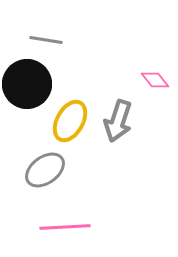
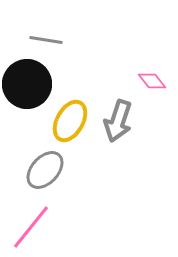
pink diamond: moved 3 px left, 1 px down
gray ellipse: rotated 12 degrees counterclockwise
pink line: moved 34 px left; rotated 48 degrees counterclockwise
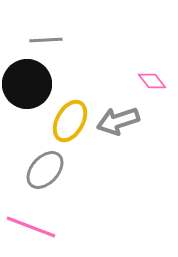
gray line: rotated 12 degrees counterclockwise
gray arrow: rotated 54 degrees clockwise
pink line: rotated 72 degrees clockwise
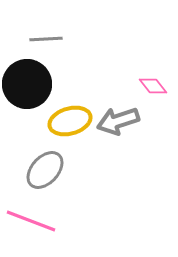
gray line: moved 1 px up
pink diamond: moved 1 px right, 5 px down
yellow ellipse: rotated 45 degrees clockwise
pink line: moved 6 px up
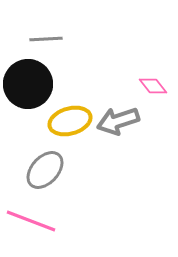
black circle: moved 1 px right
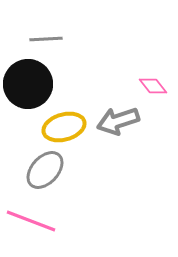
yellow ellipse: moved 6 px left, 6 px down
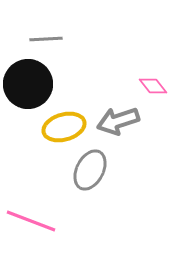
gray ellipse: moved 45 px right; rotated 15 degrees counterclockwise
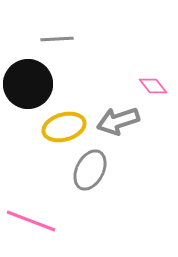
gray line: moved 11 px right
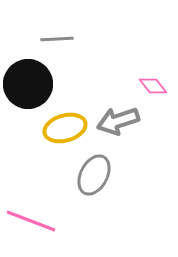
yellow ellipse: moved 1 px right, 1 px down
gray ellipse: moved 4 px right, 5 px down
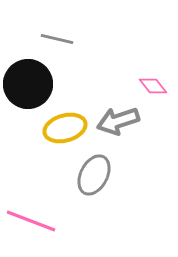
gray line: rotated 16 degrees clockwise
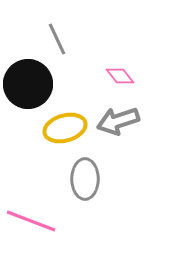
gray line: rotated 52 degrees clockwise
pink diamond: moved 33 px left, 10 px up
gray ellipse: moved 9 px left, 4 px down; rotated 27 degrees counterclockwise
